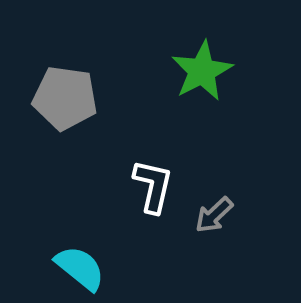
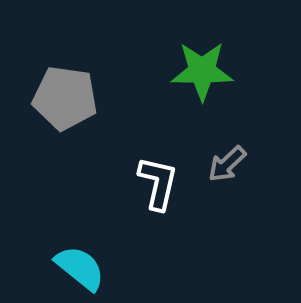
green star: rotated 28 degrees clockwise
white L-shape: moved 5 px right, 3 px up
gray arrow: moved 13 px right, 51 px up
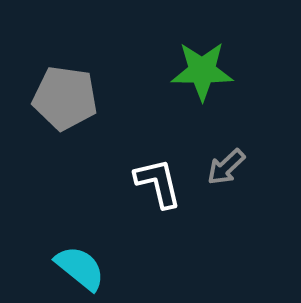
gray arrow: moved 1 px left, 3 px down
white L-shape: rotated 26 degrees counterclockwise
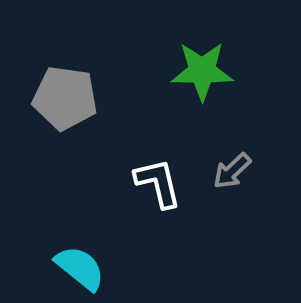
gray arrow: moved 6 px right, 4 px down
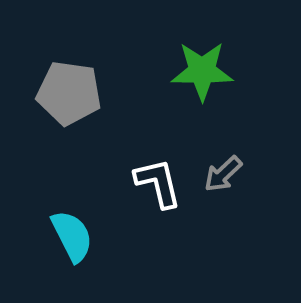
gray pentagon: moved 4 px right, 5 px up
gray arrow: moved 9 px left, 3 px down
cyan semicircle: moved 8 px left, 32 px up; rotated 24 degrees clockwise
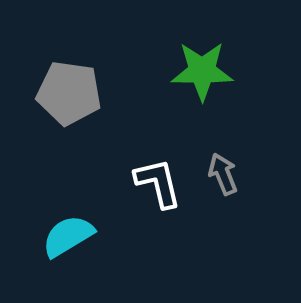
gray arrow: rotated 111 degrees clockwise
cyan semicircle: moved 4 px left; rotated 94 degrees counterclockwise
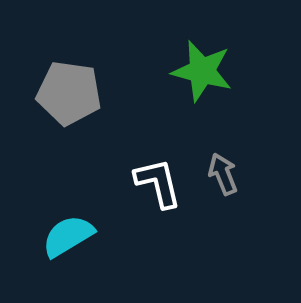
green star: rotated 14 degrees clockwise
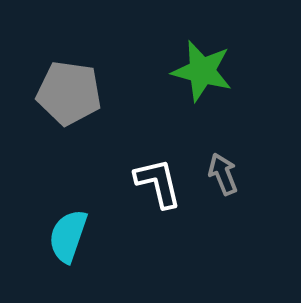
cyan semicircle: rotated 40 degrees counterclockwise
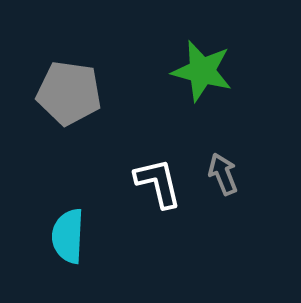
cyan semicircle: rotated 16 degrees counterclockwise
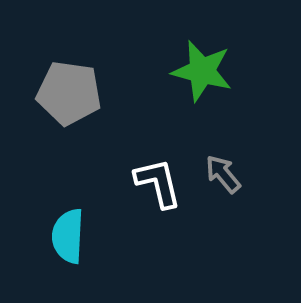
gray arrow: rotated 18 degrees counterclockwise
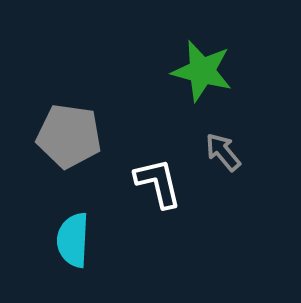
gray pentagon: moved 43 px down
gray arrow: moved 22 px up
cyan semicircle: moved 5 px right, 4 px down
